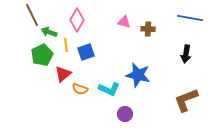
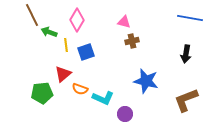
brown cross: moved 16 px left, 12 px down; rotated 16 degrees counterclockwise
green pentagon: moved 38 px down; rotated 20 degrees clockwise
blue star: moved 8 px right, 6 px down
cyan L-shape: moved 6 px left, 9 px down
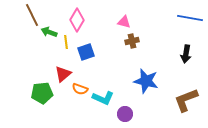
yellow line: moved 3 px up
